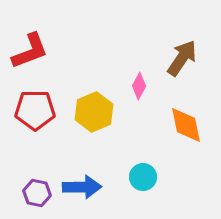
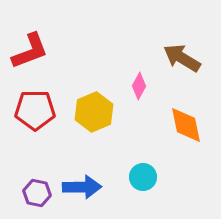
brown arrow: rotated 93 degrees counterclockwise
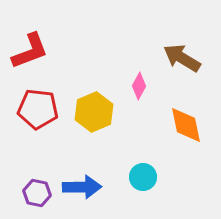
red pentagon: moved 3 px right, 1 px up; rotated 6 degrees clockwise
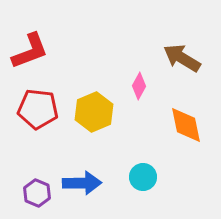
blue arrow: moved 4 px up
purple hexagon: rotated 12 degrees clockwise
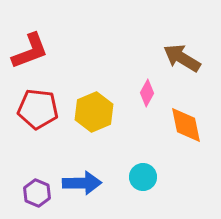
pink diamond: moved 8 px right, 7 px down
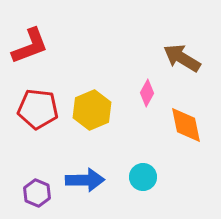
red L-shape: moved 5 px up
yellow hexagon: moved 2 px left, 2 px up
blue arrow: moved 3 px right, 3 px up
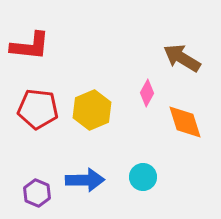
red L-shape: rotated 27 degrees clockwise
orange diamond: moved 1 px left, 3 px up; rotated 6 degrees counterclockwise
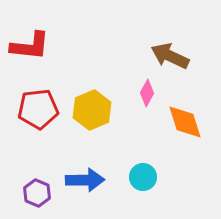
brown arrow: moved 12 px left, 2 px up; rotated 6 degrees counterclockwise
red pentagon: rotated 12 degrees counterclockwise
